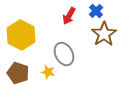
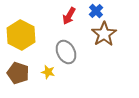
gray ellipse: moved 2 px right, 2 px up
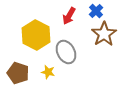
yellow hexagon: moved 15 px right
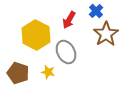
red arrow: moved 4 px down
brown star: moved 2 px right
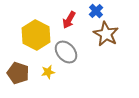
brown star: rotated 10 degrees counterclockwise
gray ellipse: rotated 15 degrees counterclockwise
yellow star: rotated 24 degrees counterclockwise
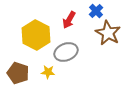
brown star: moved 2 px right, 1 px up
gray ellipse: rotated 70 degrees counterclockwise
yellow star: rotated 16 degrees clockwise
